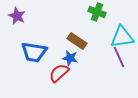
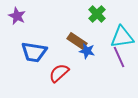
green cross: moved 2 px down; rotated 24 degrees clockwise
blue star: moved 17 px right, 7 px up
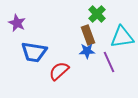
purple star: moved 7 px down
brown rectangle: moved 11 px right, 6 px up; rotated 36 degrees clockwise
blue star: rotated 14 degrees counterclockwise
purple line: moved 10 px left, 5 px down
red semicircle: moved 2 px up
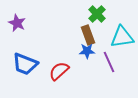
blue trapezoid: moved 9 px left, 12 px down; rotated 12 degrees clockwise
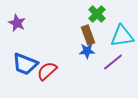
cyan triangle: moved 1 px up
purple line: moved 4 px right; rotated 75 degrees clockwise
red semicircle: moved 12 px left
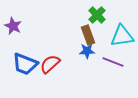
green cross: moved 1 px down
purple star: moved 4 px left, 3 px down
purple line: rotated 60 degrees clockwise
red semicircle: moved 3 px right, 7 px up
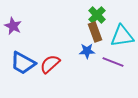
brown rectangle: moved 7 px right, 3 px up
blue trapezoid: moved 2 px left, 1 px up; rotated 8 degrees clockwise
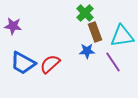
green cross: moved 12 px left, 2 px up
purple star: rotated 18 degrees counterclockwise
purple line: rotated 35 degrees clockwise
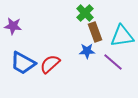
purple line: rotated 15 degrees counterclockwise
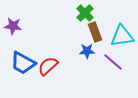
red semicircle: moved 2 px left, 2 px down
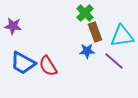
purple line: moved 1 px right, 1 px up
red semicircle: rotated 80 degrees counterclockwise
